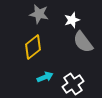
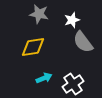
yellow diamond: rotated 30 degrees clockwise
cyan arrow: moved 1 px left, 1 px down
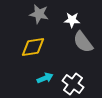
white star: rotated 21 degrees clockwise
cyan arrow: moved 1 px right
white cross: rotated 20 degrees counterclockwise
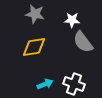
gray star: moved 4 px left
yellow diamond: moved 1 px right
cyan arrow: moved 6 px down
white cross: moved 1 px right; rotated 15 degrees counterclockwise
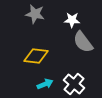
yellow diamond: moved 2 px right, 9 px down; rotated 15 degrees clockwise
white cross: rotated 20 degrees clockwise
